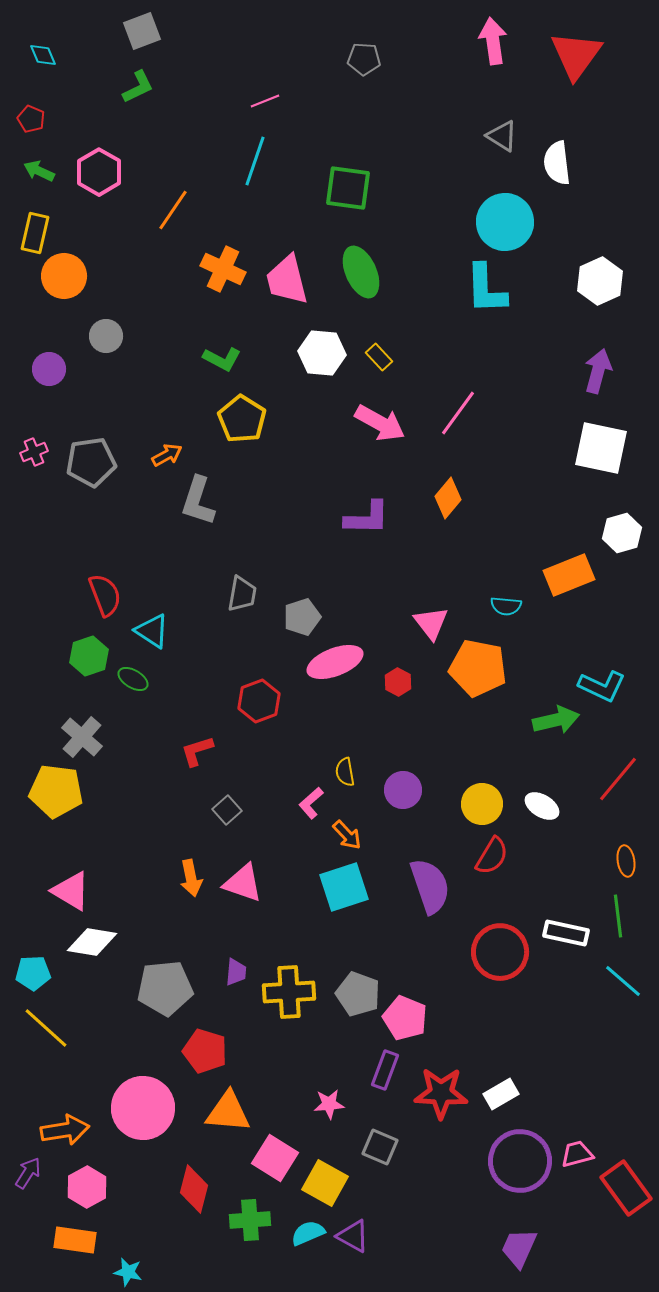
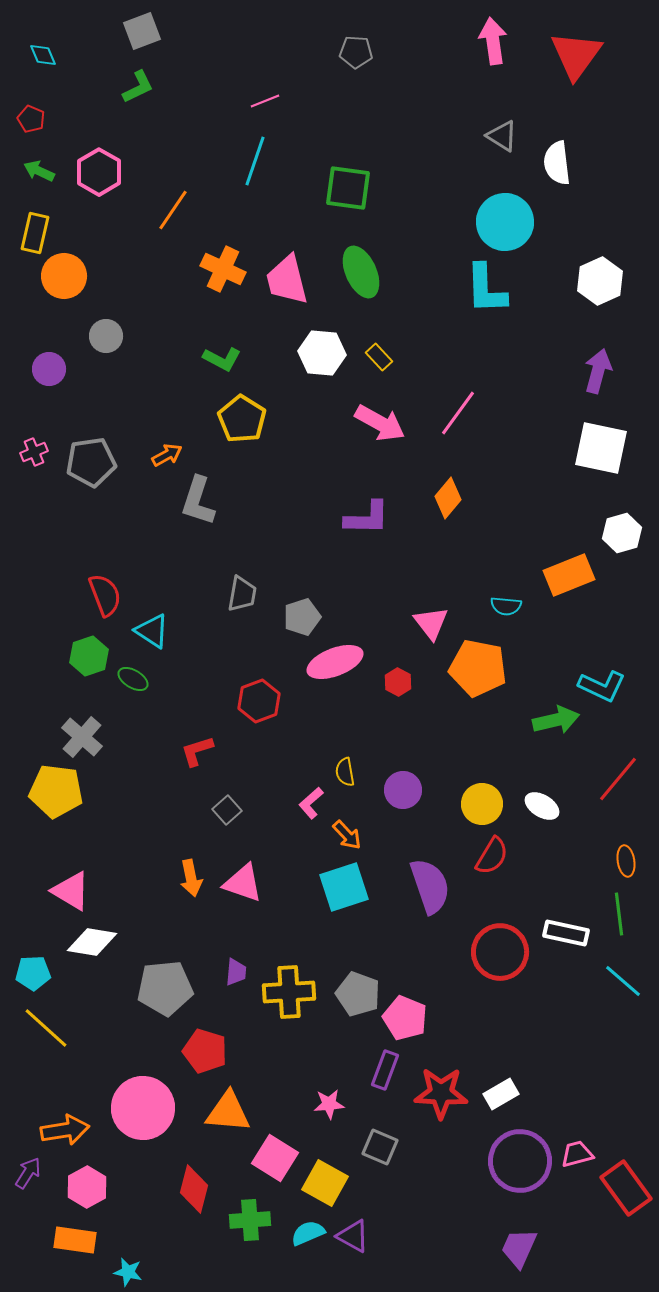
gray pentagon at (364, 59): moved 8 px left, 7 px up
green line at (618, 916): moved 1 px right, 2 px up
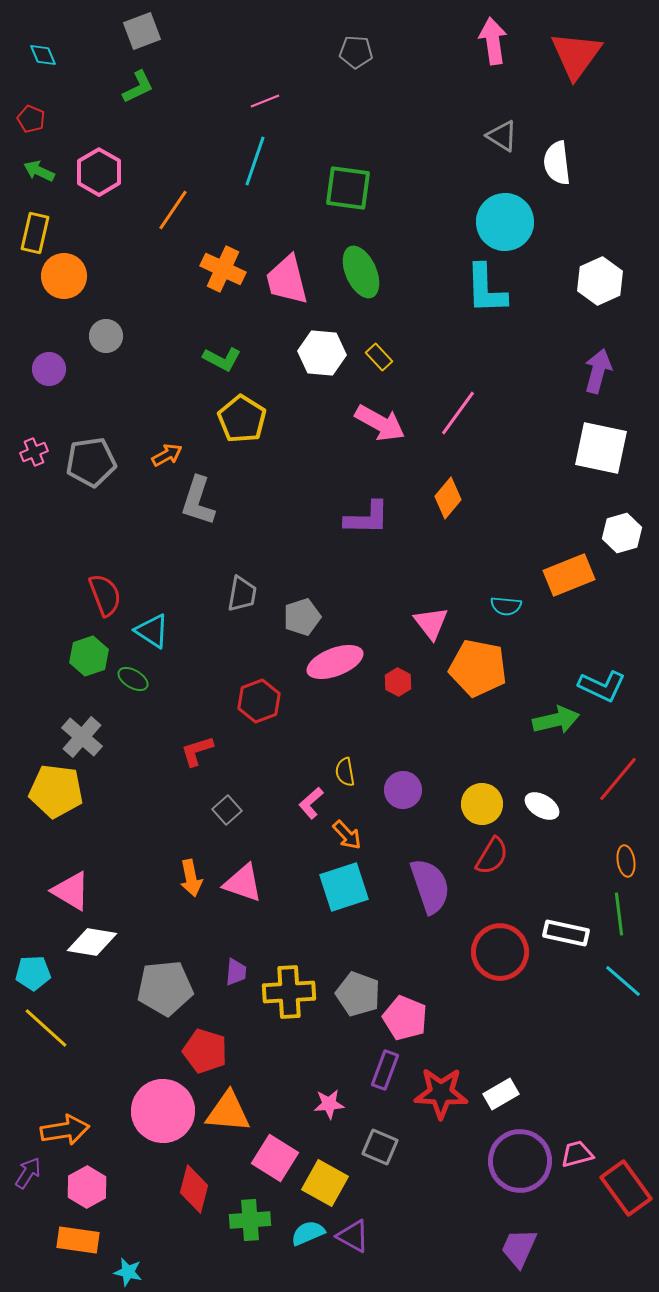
pink circle at (143, 1108): moved 20 px right, 3 px down
orange rectangle at (75, 1240): moved 3 px right
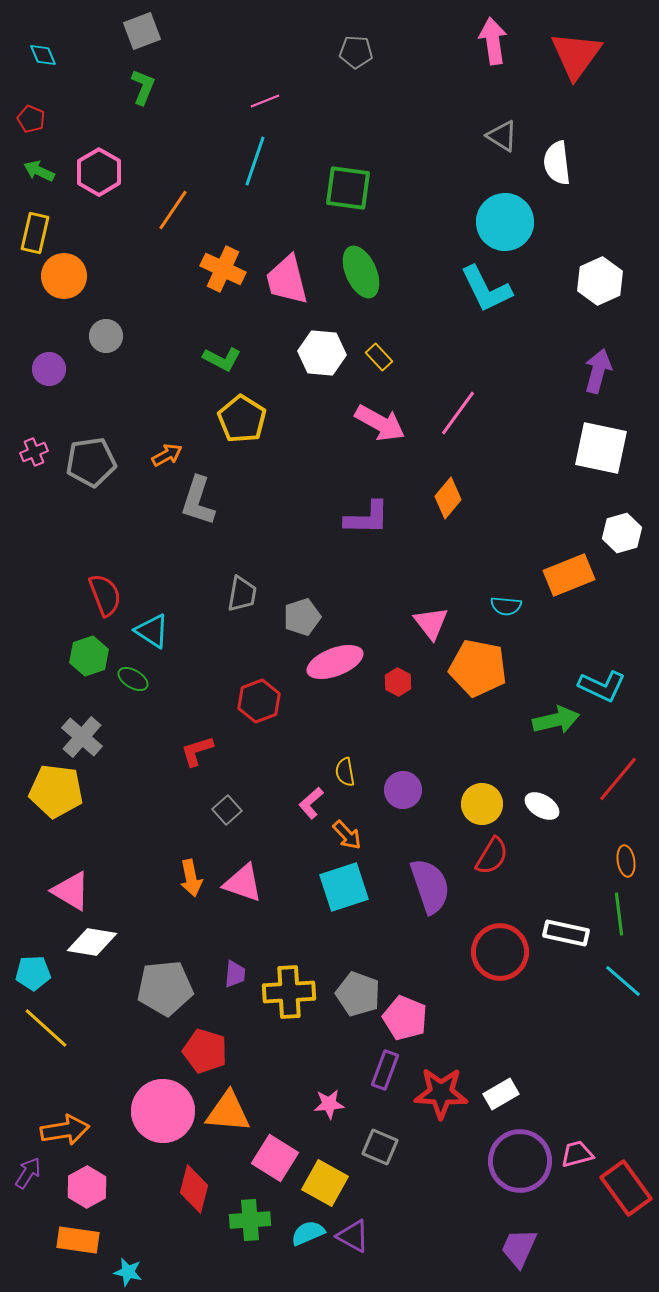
green L-shape at (138, 87): moved 5 px right; rotated 42 degrees counterclockwise
cyan L-shape at (486, 289): rotated 24 degrees counterclockwise
purple trapezoid at (236, 972): moved 1 px left, 2 px down
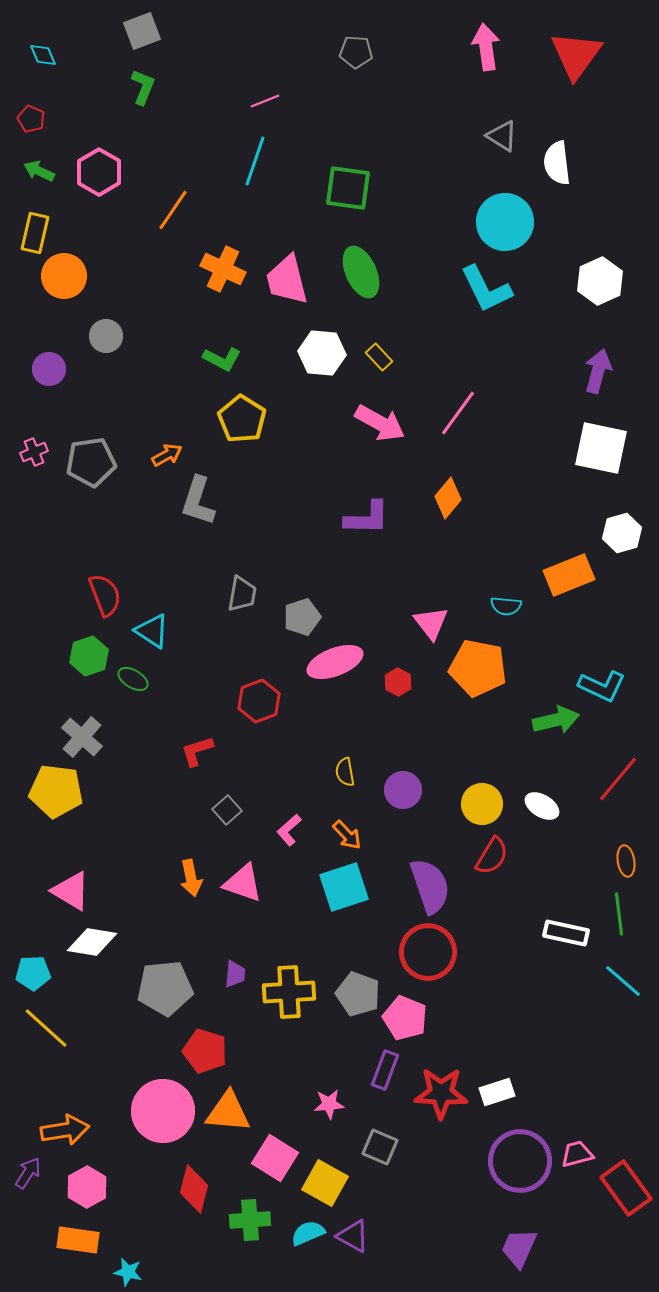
pink arrow at (493, 41): moved 7 px left, 6 px down
pink L-shape at (311, 803): moved 22 px left, 27 px down
red circle at (500, 952): moved 72 px left
white rectangle at (501, 1094): moved 4 px left, 2 px up; rotated 12 degrees clockwise
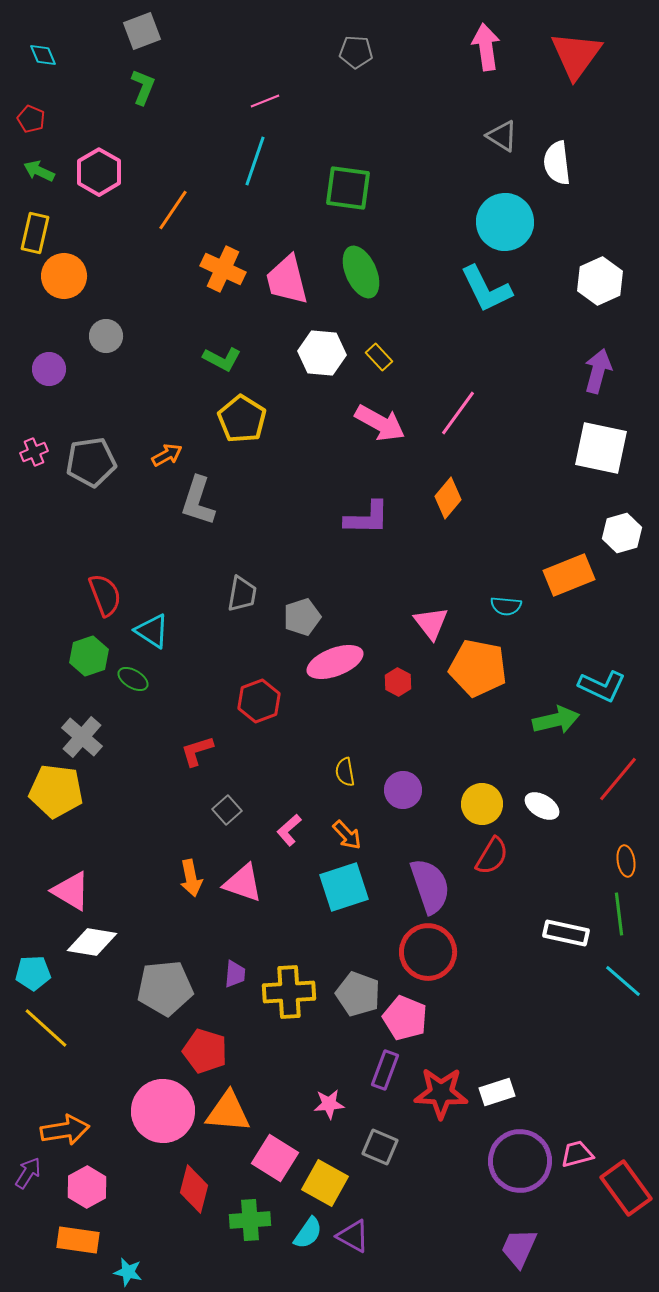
cyan semicircle at (308, 1233): rotated 148 degrees clockwise
